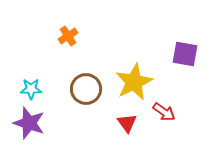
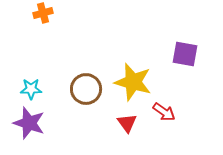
orange cross: moved 25 px left, 23 px up; rotated 18 degrees clockwise
yellow star: moved 1 px left; rotated 30 degrees counterclockwise
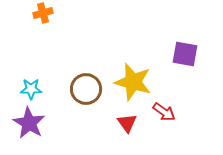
purple star: rotated 12 degrees clockwise
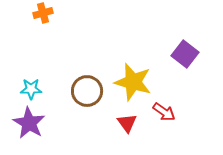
purple square: rotated 28 degrees clockwise
brown circle: moved 1 px right, 2 px down
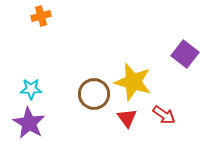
orange cross: moved 2 px left, 3 px down
brown circle: moved 7 px right, 3 px down
red arrow: moved 3 px down
red triangle: moved 5 px up
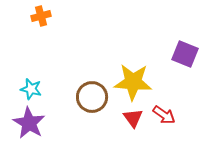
purple square: rotated 16 degrees counterclockwise
yellow star: rotated 12 degrees counterclockwise
cyan star: rotated 15 degrees clockwise
brown circle: moved 2 px left, 3 px down
red triangle: moved 6 px right
